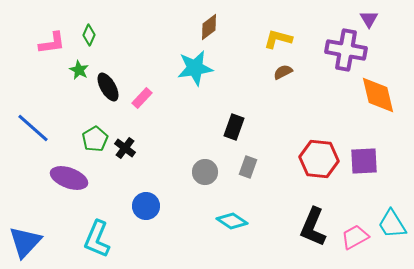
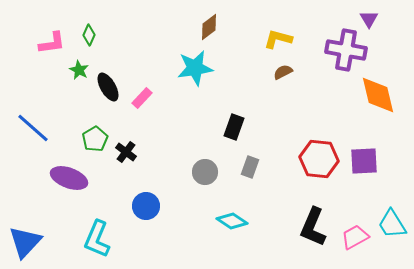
black cross: moved 1 px right, 4 px down
gray rectangle: moved 2 px right
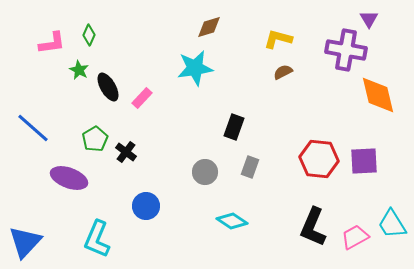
brown diamond: rotated 20 degrees clockwise
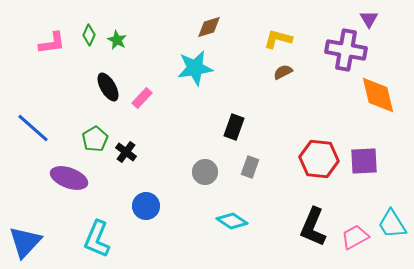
green star: moved 38 px right, 30 px up
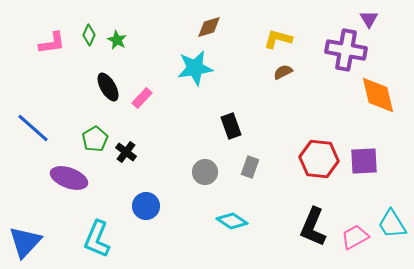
black rectangle: moved 3 px left, 1 px up; rotated 40 degrees counterclockwise
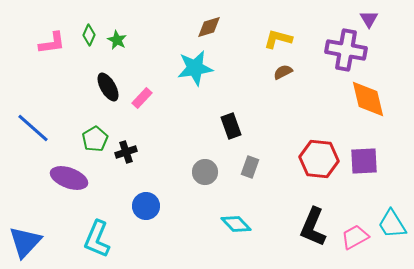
orange diamond: moved 10 px left, 4 px down
black cross: rotated 35 degrees clockwise
cyan diamond: moved 4 px right, 3 px down; rotated 12 degrees clockwise
